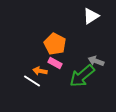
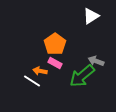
orange pentagon: rotated 10 degrees clockwise
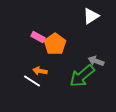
pink rectangle: moved 17 px left, 26 px up
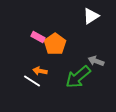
green arrow: moved 4 px left, 1 px down
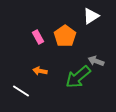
pink rectangle: rotated 32 degrees clockwise
orange pentagon: moved 10 px right, 8 px up
white line: moved 11 px left, 10 px down
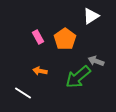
orange pentagon: moved 3 px down
white line: moved 2 px right, 2 px down
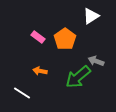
pink rectangle: rotated 24 degrees counterclockwise
white line: moved 1 px left
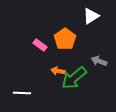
pink rectangle: moved 2 px right, 8 px down
gray arrow: moved 3 px right
orange arrow: moved 18 px right
green arrow: moved 4 px left, 1 px down
white line: rotated 30 degrees counterclockwise
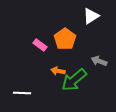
green arrow: moved 2 px down
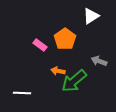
green arrow: moved 1 px down
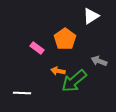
pink rectangle: moved 3 px left, 3 px down
